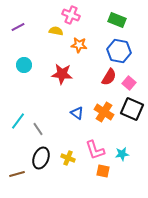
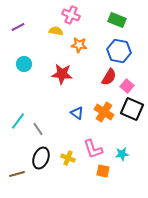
cyan circle: moved 1 px up
pink square: moved 2 px left, 3 px down
pink L-shape: moved 2 px left, 1 px up
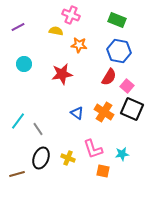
red star: rotated 15 degrees counterclockwise
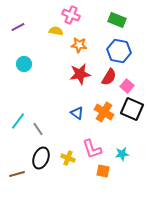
red star: moved 18 px right
pink L-shape: moved 1 px left
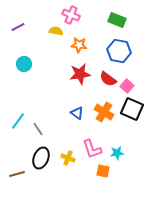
red semicircle: moved 1 px left, 2 px down; rotated 96 degrees clockwise
cyan star: moved 5 px left, 1 px up
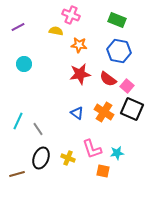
cyan line: rotated 12 degrees counterclockwise
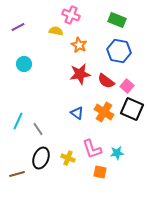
orange star: rotated 21 degrees clockwise
red semicircle: moved 2 px left, 2 px down
orange square: moved 3 px left, 1 px down
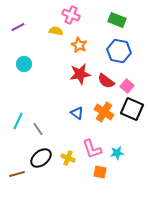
black ellipse: rotated 30 degrees clockwise
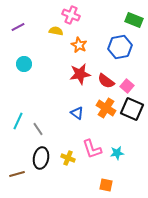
green rectangle: moved 17 px right
blue hexagon: moved 1 px right, 4 px up; rotated 20 degrees counterclockwise
orange cross: moved 2 px right, 4 px up
black ellipse: rotated 40 degrees counterclockwise
orange square: moved 6 px right, 13 px down
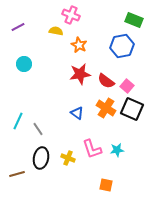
blue hexagon: moved 2 px right, 1 px up
cyan star: moved 3 px up
